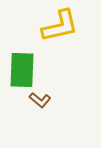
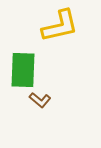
green rectangle: moved 1 px right
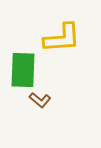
yellow L-shape: moved 2 px right, 12 px down; rotated 9 degrees clockwise
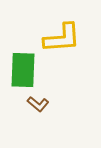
brown L-shape: moved 2 px left, 4 px down
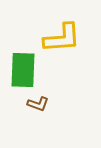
brown L-shape: rotated 20 degrees counterclockwise
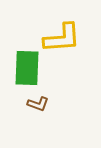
green rectangle: moved 4 px right, 2 px up
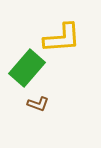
green rectangle: rotated 39 degrees clockwise
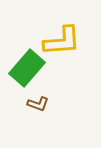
yellow L-shape: moved 3 px down
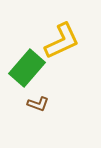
yellow L-shape: rotated 21 degrees counterclockwise
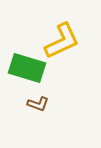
green rectangle: rotated 66 degrees clockwise
